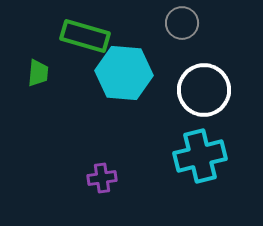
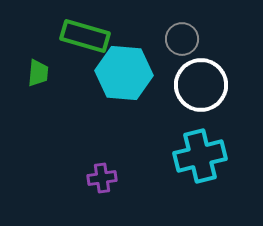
gray circle: moved 16 px down
white circle: moved 3 px left, 5 px up
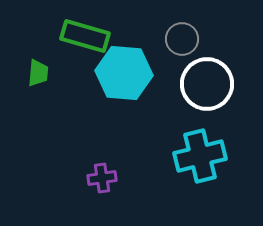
white circle: moved 6 px right, 1 px up
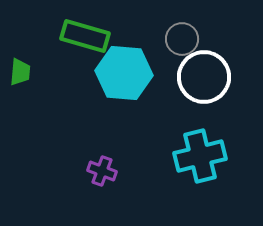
green trapezoid: moved 18 px left, 1 px up
white circle: moved 3 px left, 7 px up
purple cross: moved 7 px up; rotated 28 degrees clockwise
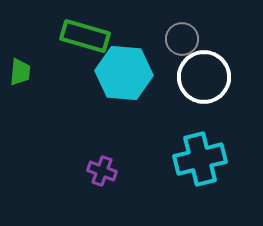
cyan cross: moved 3 px down
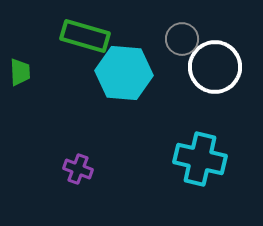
green trapezoid: rotated 8 degrees counterclockwise
white circle: moved 11 px right, 10 px up
cyan cross: rotated 27 degrees clockwise
purple cross: moved 24 px left, 2 px up
